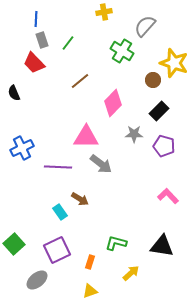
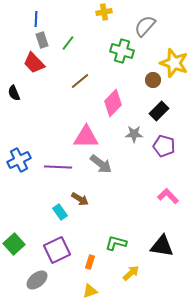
green cross: rotated 15 degrees counterclockwise
blue cross: moved 3 px left, 12 px down
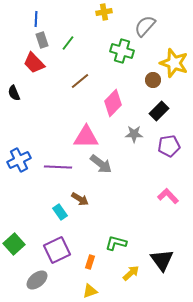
purple pentagon: moved 5 px right; rotated 25 degrees counterclockwise
black triangle: moved 14 px down; rotated 45 degrees clockwise
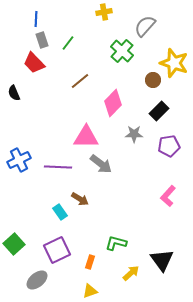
green cross: rotated 25 degrees clockwise
pink L-shape: rotated 95 degrees counterclockwise
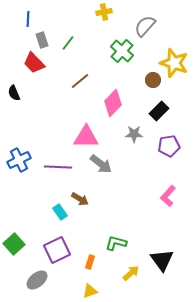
blue line: moved 8 px left
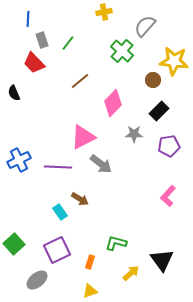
yellow star: moved 2 px up; rotated 12 degrees counterclockwise
pink triangle: moved 3 px left; rotated 28 degrees counterclockwise
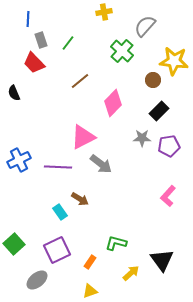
gray rectangle: moved 1 px left
gray star: moved 8 px right, 4 px down
orange rectangle: rotated 16 degrees clockwise
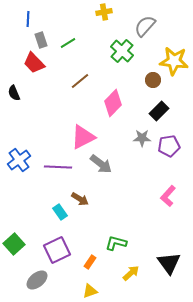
green line: rotated 21 degrees clockwise
blue cross: rotated 10 degrees counterclockwise
black triangle: moved 7 px right, 3 px down
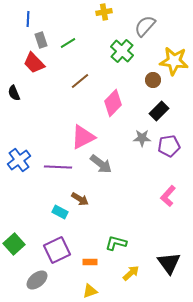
cyan rectangle: rotated 28 degrees counterclockwise
orange rectangle: rotated 56 degrees clockwise
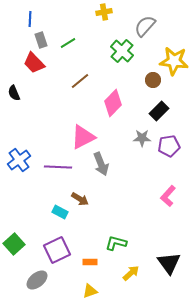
blue line: moved 2 px right
gray arrow: rotated 30 degrees clockwise
